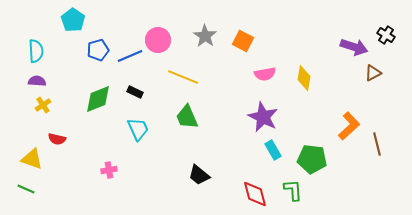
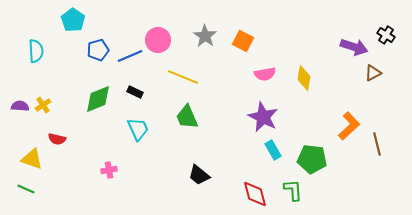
purple semicircle: moved 17 px left, 25 px down
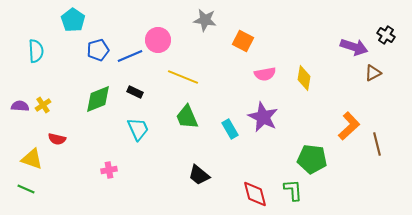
gray star: moved 16 px up; rotated 25 degrees counterclockwise
cyan rectangle: moved 43 px left, 21 px up
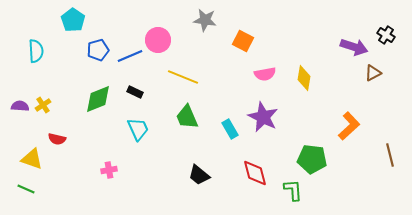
brown line: moved 13 px right, 11 px down
red diamond: moved 21 px up
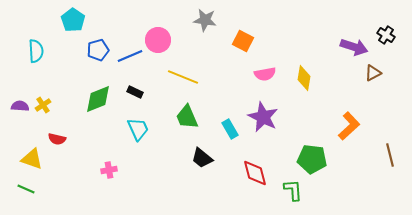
black trapezoid: moved 3 px right, 17 px up
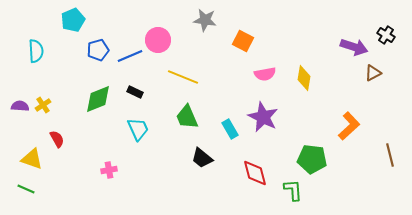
cyan pentagon: rotated 15 degrees clockwise
red semicircle: rotated 132 degrees counterclockwise
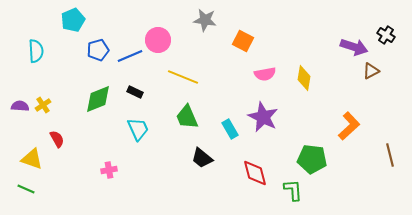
brown triangle: moved 2 px left, 2 px up
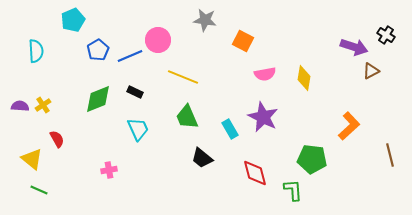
blue pentagon: rotated 15 degrees counterclockwise
yellow triangle: rotated 20 degrees clockwise
green line: moved 13 px right, 1 px down
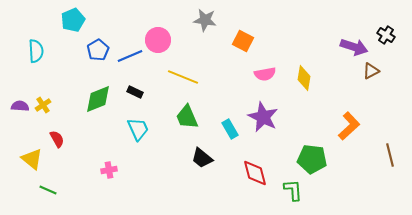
green line: moved 9 px right
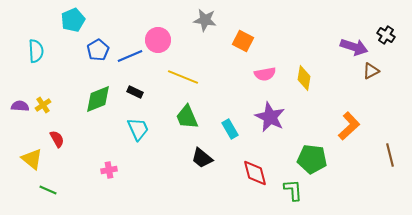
purple star: moved 7 px right
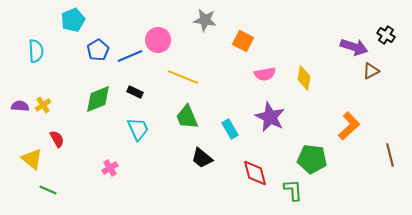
pink cross: moved 1 px right, 2 px up; rotated 21 degrees counterclockwise
